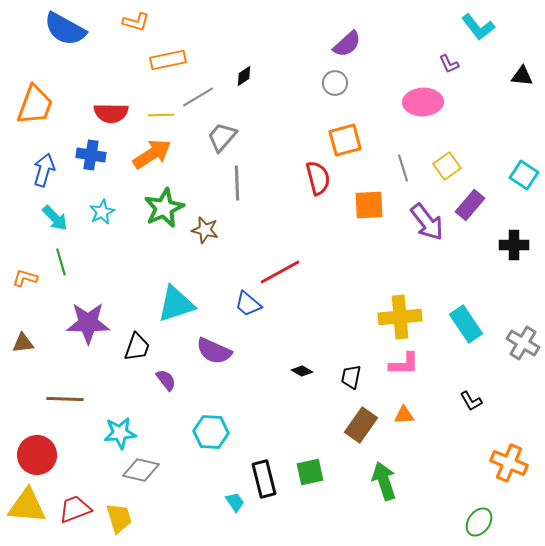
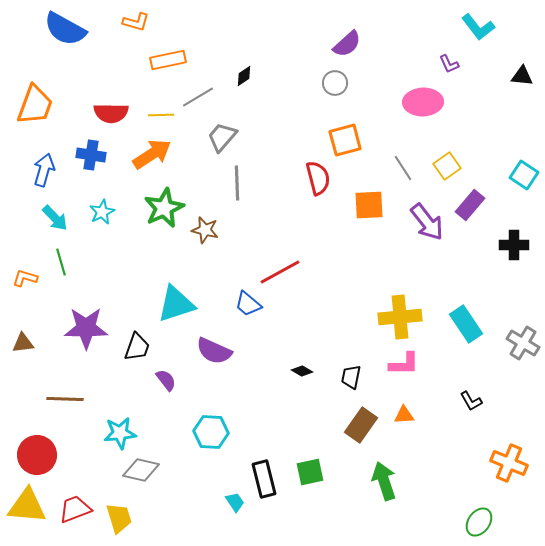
gray line at (403, 168): rotated 16 degrees counterclockwise
purple star at (88, 323): moved 2 px left, 5 px down
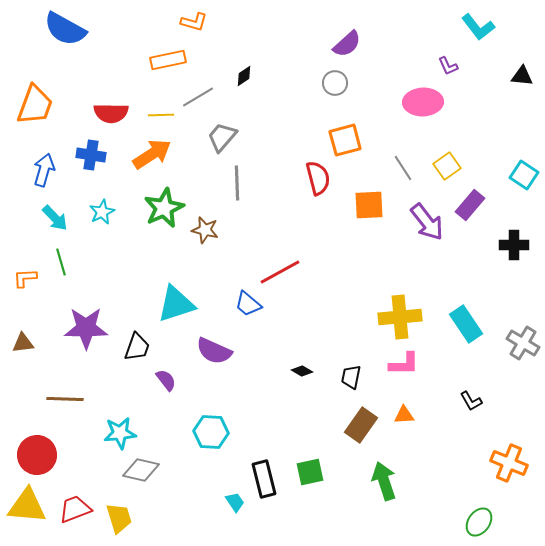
orange L-shape at (136, 22): moved 58 px right
purple L-shape at (449, 64): moved 1 px left, 2 px down
orange L-shape at (25, 278): rotated 20 degrees counterclockwise
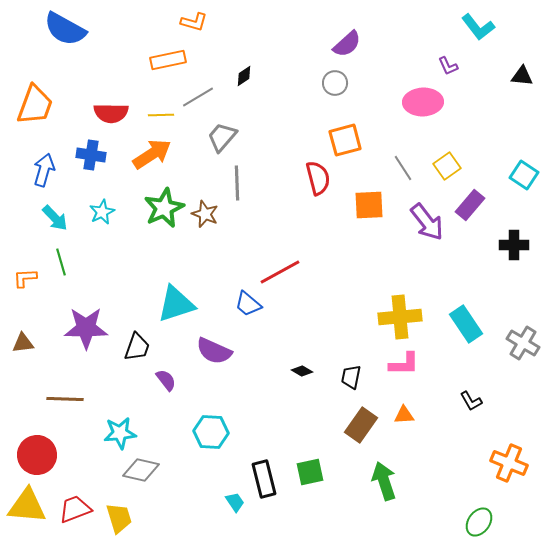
brown star at (205, 230): moved 16 px up; rotated 8 degrees clockwise
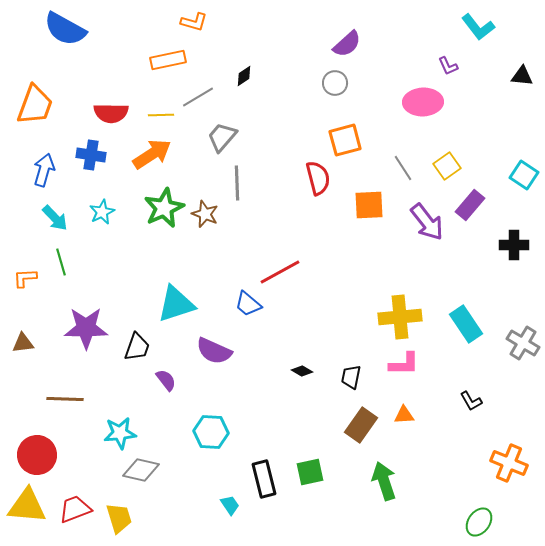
cyan trapezoid at (235, 502): moved 5 px left, 3 px down
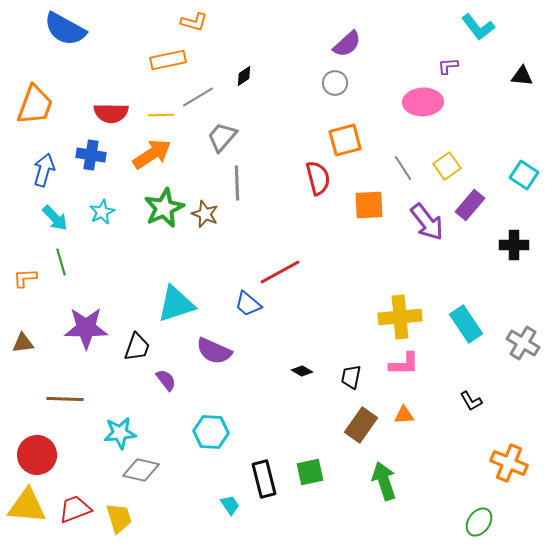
purple L-shape at (448, 66): rotated 110 degrees clockwise
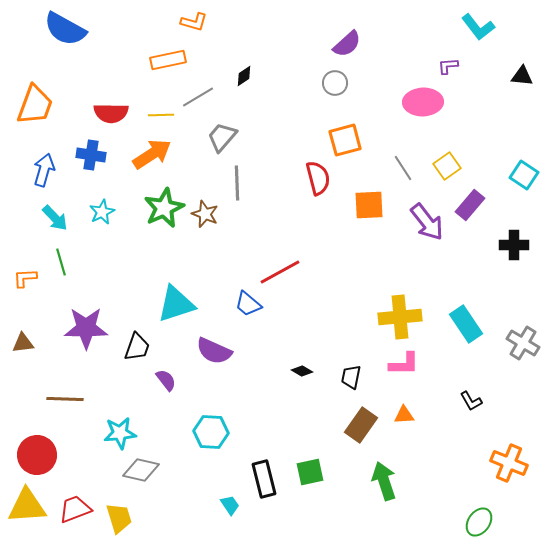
yellow triangle at (27, 506): rotated 9 degrees counterclockwise
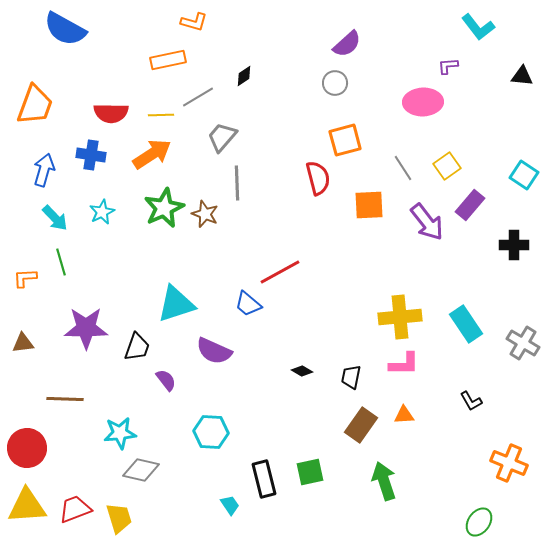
red circle at (37, 455): moved 10 px left, 7 px up
